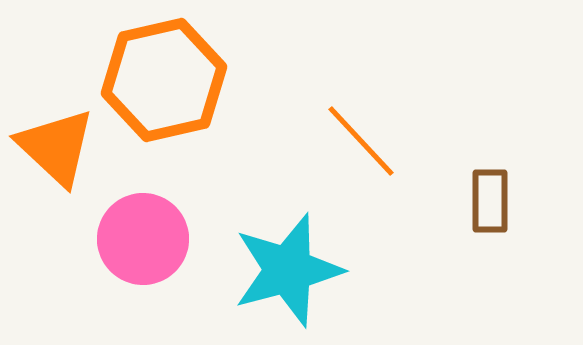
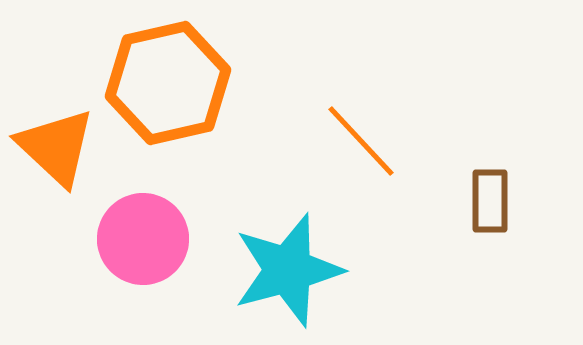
orange hexagon: moved 4 px right, 3 px down
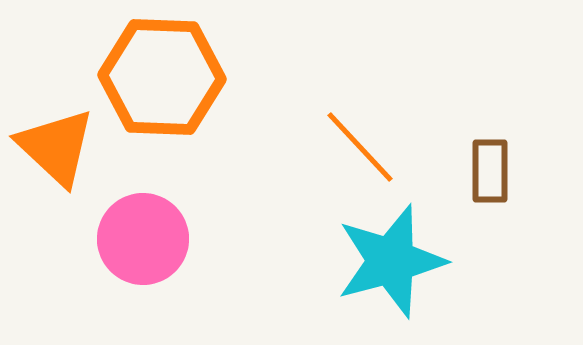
orange hexagon: moved 6 px left, 6 px up; rotated 15 degrees clockwise
orange line: moved 1 px left, 6 px down
brown rectangle: moved 30 px up
cyan star: moved 103 px right, 9 px up
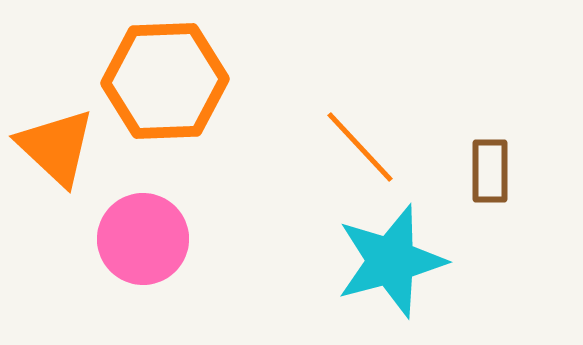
orange hexagon: moved 3 px right, 4 px down; rotated 4 degrees counterclockwise
